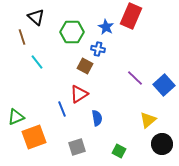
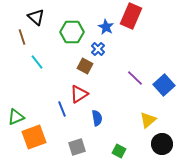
blue cross: rotated 32 degrees clockwise
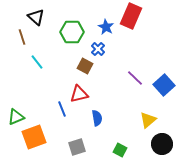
red triangle: rotated 18 degrees clockwise
green square: moved 1 px right, 1 px up
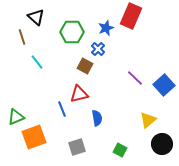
blue star: moved 1 px down; rotated 21 degrees clockwise
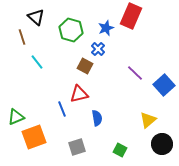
green hexagon: moved 1 px left, 2 px up; rotated 15 degrees clockwise
purple line: moved 5 px up
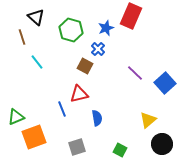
blue square: moved 1 px right, 2 px up
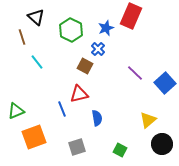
green hexagon: rotated 10 degrees clockwise
green triangle: moved 6 px up
